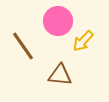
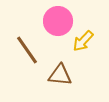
brown line: moved 4 px right, 4 px down
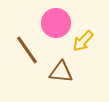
pink circle: moved 2 px left, 2 px down
brown triangle: moved 1 px right, 3 px up
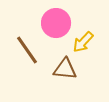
yellow arrow: moved 1 px down
brown triangle: moved 4 px right, 3 px up
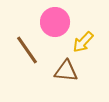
pink circle: moved 1 px left, 1 px up
brown triangle: moved 1 px right, 2 px down
